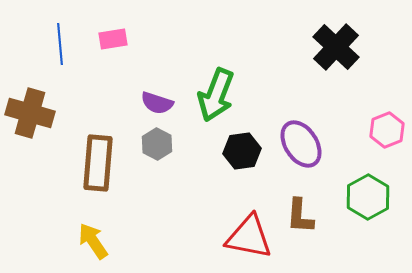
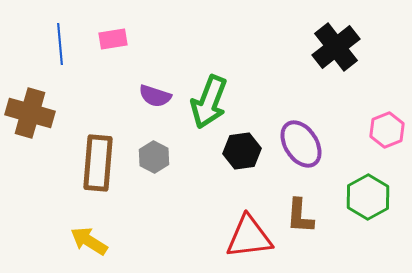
black cross: rotated 9 degrees clockwise
green arrow: moved 7 px left, 7 px down
purple semicircle: moved 2 px left, 7 px up
gray hexagon: moved 3 px left, 13 px down
red triangle: rotated 18 degrees counterclockwise
yellow arrow: moved 4 px left; rotated 24 degrees counterclockwise
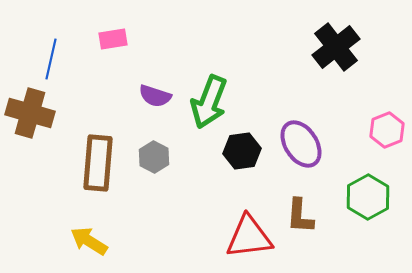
blue line: moved 9 px left, 15 px down; rotated 18 degrees clockwise
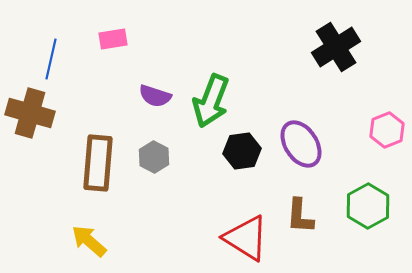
black cross: rotated 6 degrees clockwise
green arrow: moved 2 px right, 1 px up
green hexagon: moved 9 px down
red triangle: moved 3 px left, 1 px down; rotated 39 degrees clockwise
yellow arrow: rotated 9 degrees clockwise
